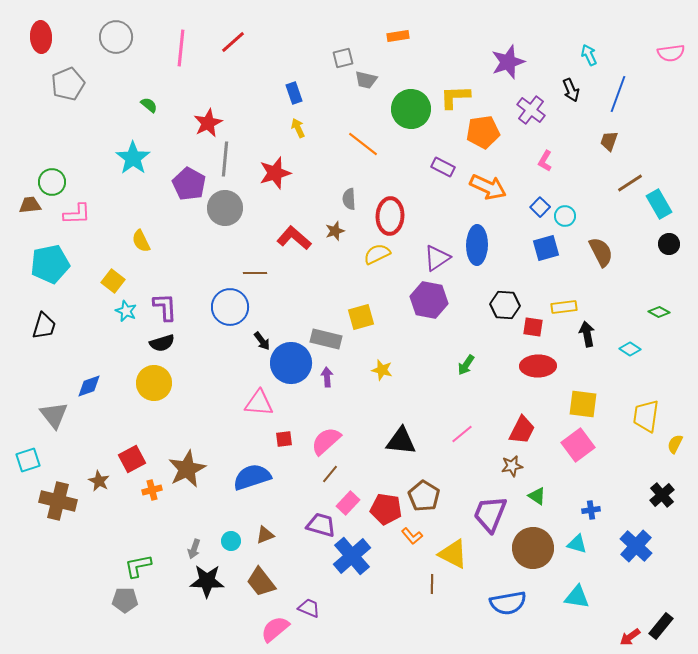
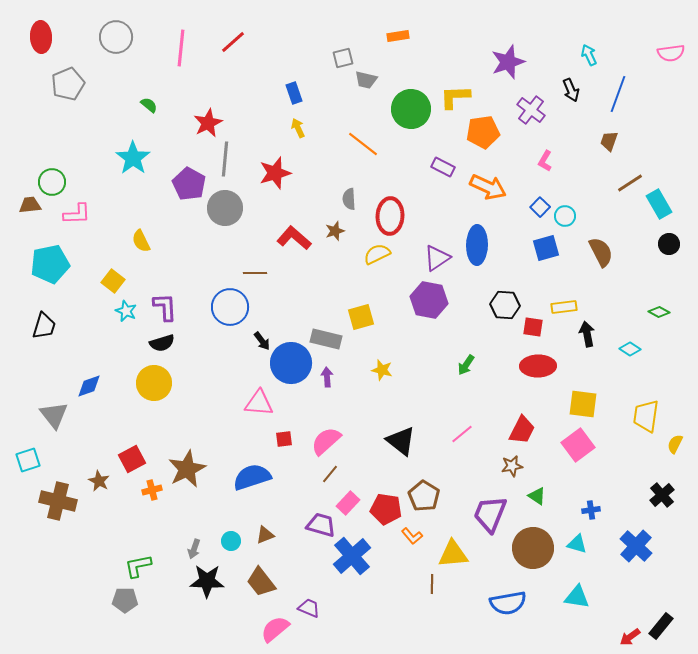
black triangle at (401, 441): rotated 32 degrees clockwise
yellow triangle at (453, 554): rotated 32 degrees counterclockwise
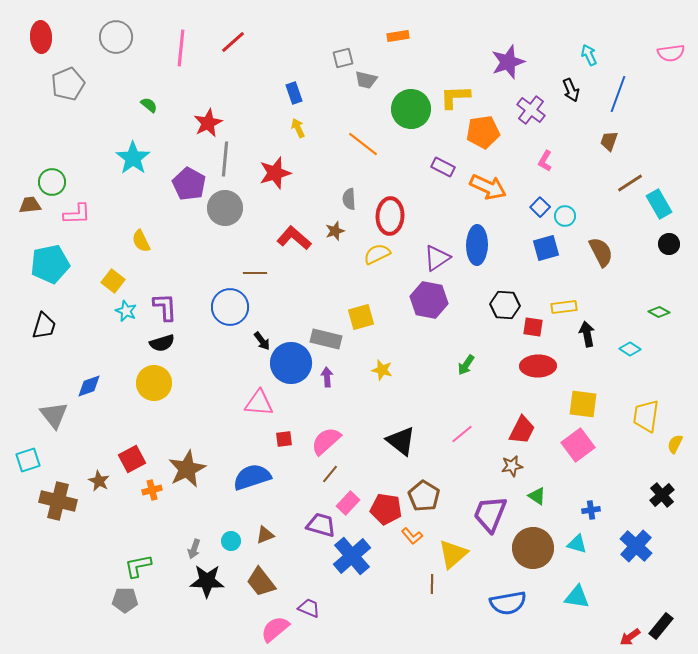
yellow triangle at (453, 554): rotated 36 degrees counterclockwise
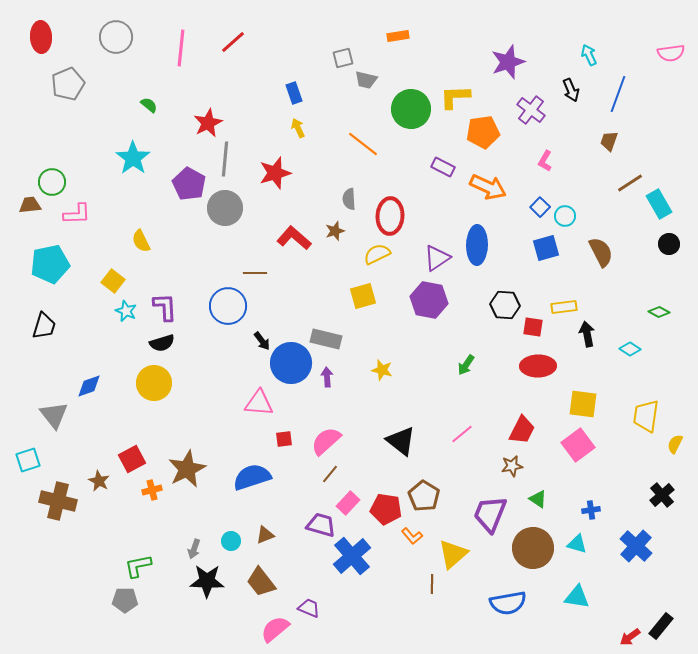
blue circle at (230, 307): moved 2 px left, 1 px up
yellow square at (361, 317): moved 2 px right, 21 px up
green triangle at (537, 496): moved 1 px right, 3 px down
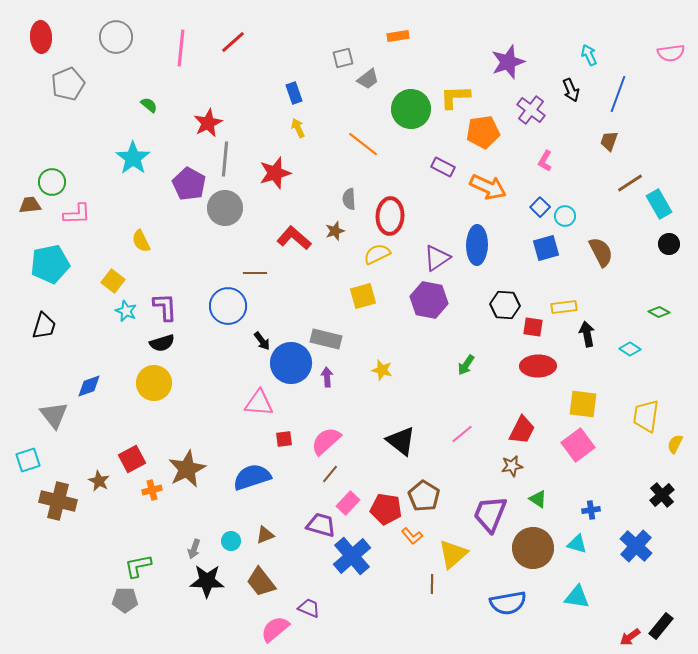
gray trapezoid at (366, 80): moved 2 px right, 1 px up; rotated 50 degrees counterclockwise
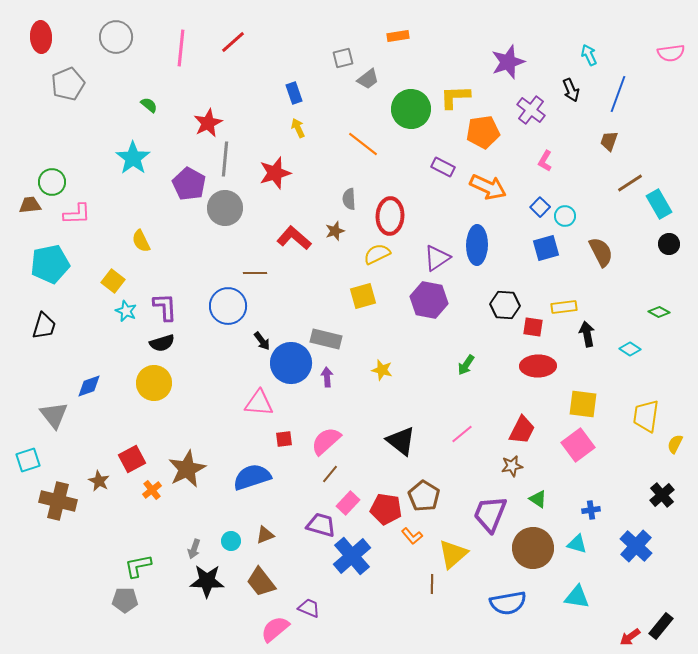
orange cross at (152, 490): rotated 24 degrees counterclockwise
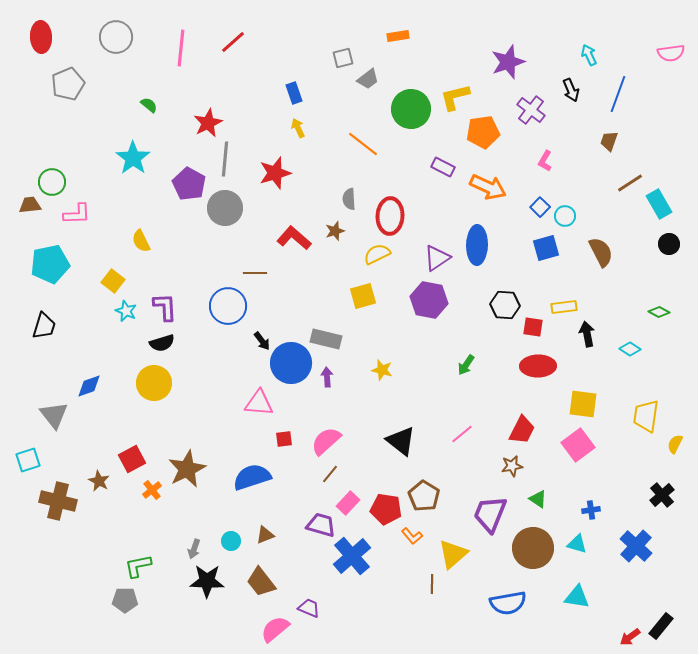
yellow L-shape at (455, 97): rotated 12 degrees counterclockwise
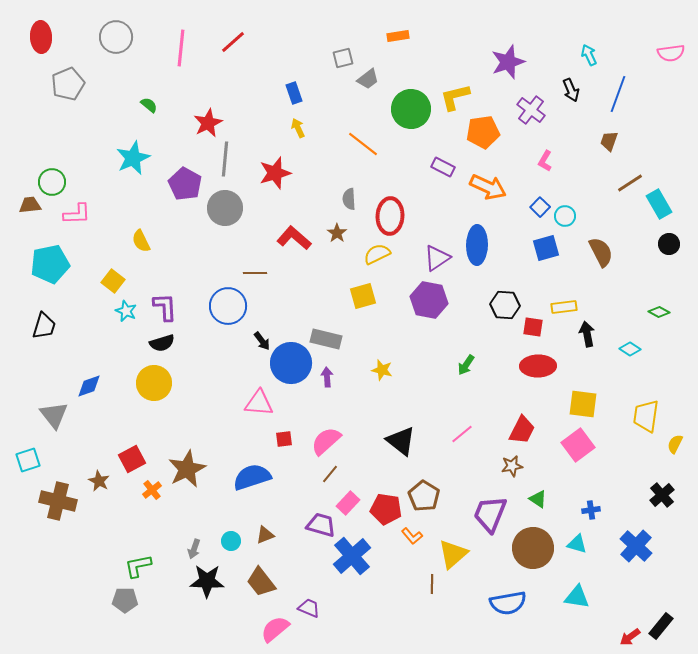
cyan star at (133, 158): rotated 12 degrees clockwise
purple pentagon at (189, 184): moved 4 px left
brown star at (335, 231): moved 2 px right, 2 px down; rotated 18 degrees counterclockwise
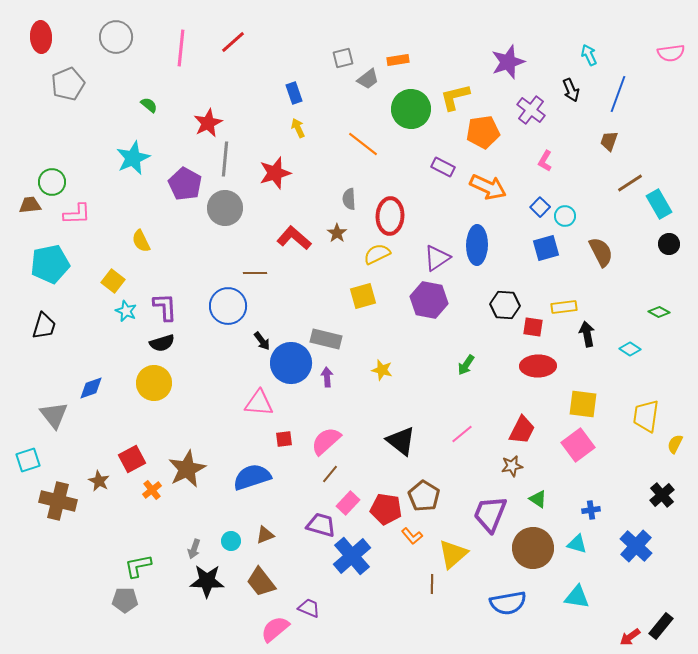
orange rectangle at (398, 36): moved 24 px down
blue diamond at (89, 386): moved 2 px right, 2 px down
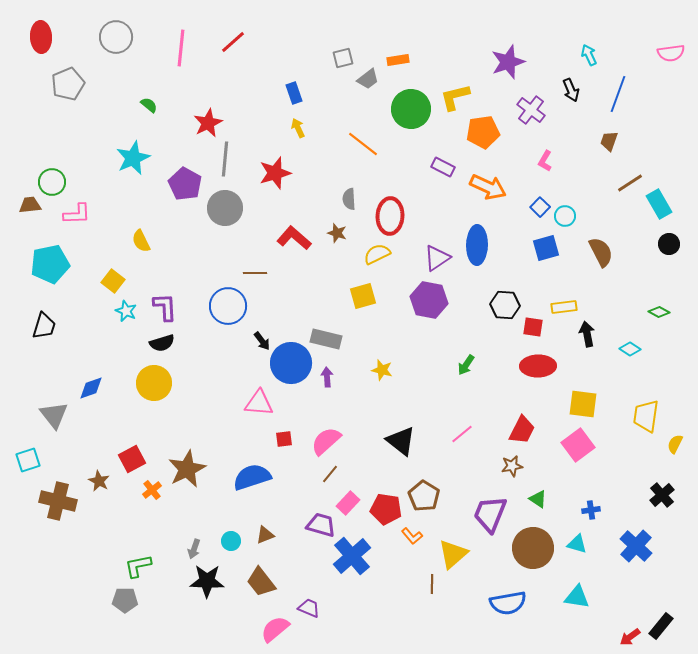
brown star at (337, 233): rotated 18 degrees counterclockwise
